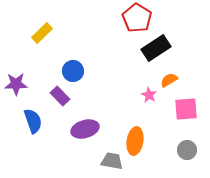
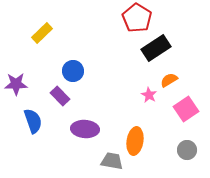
pink square: rotated 30 degrees counterclockwise
purple ellipse: rotated 20 degrees clockwise
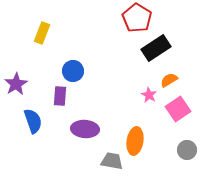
yellow rectangle: rotated 25 degrees counterclockwise
purple star: rotated 30 degrees counterclockwise
purple rectangle: rotated 48 degrees clockwise
pink square: moved 8 px left
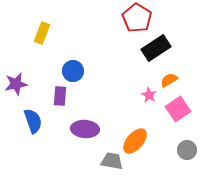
purple star: rotated 20 degrees clockwise
orange ellipse: rotated 32 degrees clockwise
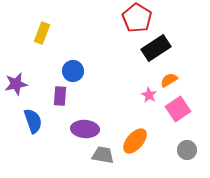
gray trapezoid: moved 9 px left, 6 px up
